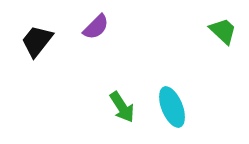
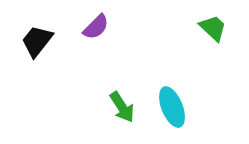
green trapezoid: moved 10 px left, 3 px up
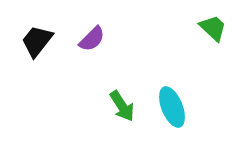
purple semicircle: moved 4 px left, 12 px down
green arrow: moved 1 px up
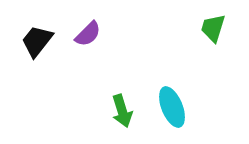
green trapezoid: rotated 116 degrees counterclockwise
purple semicircle: moved 4 px left, 5 px up
green arrow: moved 5 px down; rotated 16 degrees clockwise
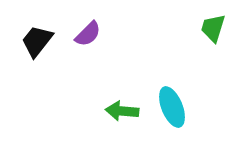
green arrow: rotated 112 degrees clockwise
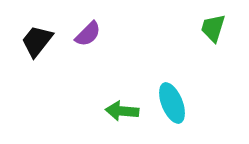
cyan ellipse: moved 4 px up
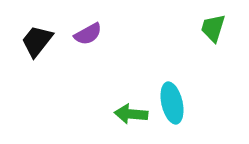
purple semicircle: rotated 16 degrees clockwise
cyan ellipse: rotated 9 degrees clockwise
green arrow: moved 9 px right, 3 px down
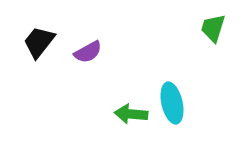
purple semicircle: moved 18 px down
black trapezoid: moved 2 px right, 1 px down
